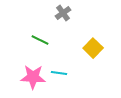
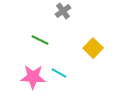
gray cross: moved 2 px up
cyan line: rotated 21 degrees clockwise
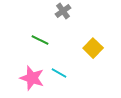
pink star: moved 1 px left, 1 px down; rotated 15 degrees clockwise
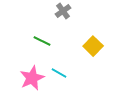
green line: moved 2 px right, 1 px down
yellow square: moved 2 px up
pink star: rotated 30 degrees clockwise
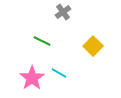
gray cross: moved 1 px down
pink star: rotated 10 degrees counterclockwise
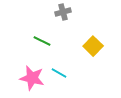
gray cross: rotated 21 degrees clockwise
pink star: rotated 25 degrees counterclockwise
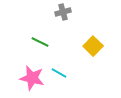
green line: moved 2 px left, 1 px down
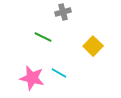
green line: moved 3 px right, 5 px up
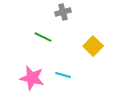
cyan line: moved 4 px right, 2 px down; rotated 14 degrees counterclockwise
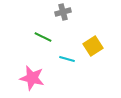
yellow square: rotated 12 degrees clockwise
cyan line: moved 4 px right, 16 px up
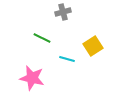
green line: moved 1 px left, 1 px down
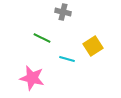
gray cross: rotated 28 degrees clockwise
